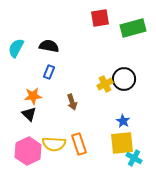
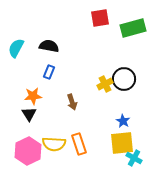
black triangle: rotated 14 degrees clockwise
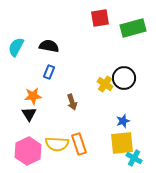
cyan semicircle: moved 1 px up
black circle: moved 1 px up
yellow cross: rotated 28 degrees counterclockwise
blue star: rotated 24 degrees clockwise
yellow semicircle: moved 3 px right
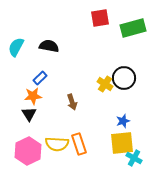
blue rectangle: moved 9 px left, 6 px down; rotated 24 degrees clockwise
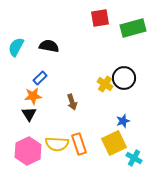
yellow square: moved 8 px left; rotated 20 degrees counterclockwise
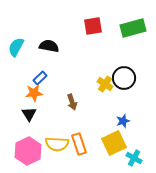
red square: moved 7 px left, 8 px down
orange star: moved 1 px right, 3 px up
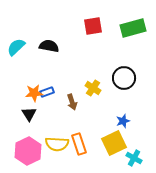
cyan semicircle: rotated 18 degrees clockwise
blue rectangle: moved 7 px right, 14 px down; rotated 24 degrees clockwise
yellow cross: moved 12 px left, 4 px down
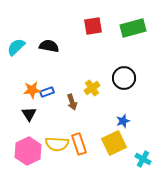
yellow cross: moved 1 px left; rotated 21 degrees clockwise
orange star: moved 2 px left, 3 px up
cyan cross: moved 9 px right, 1 px down
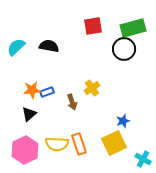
black circle: moved 29 px up
black triangle: rotated 21 degrees clockwise
pink hexagon: moved 3 px left, 1 px up
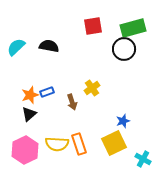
orange star: moved 2 px left, 5 px down; rotated 12 degrees counterclockwise
